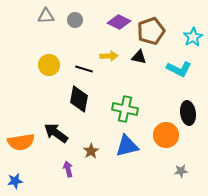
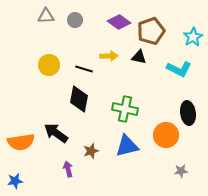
purple diamond: rotated 10 degrees clockwise
brown star: rotated 14 degrees clockwise
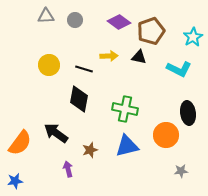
orange semicircle: moved 1 px left, 1 px down; rotated 44 degrees counterclockwise
brown star: moved 1 px left, 1 px up
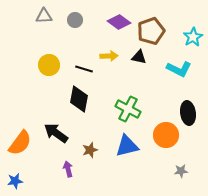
gray triangle: moved 2 px left
green cross: moved 3 px right; rotated 15 degrees clockwise
